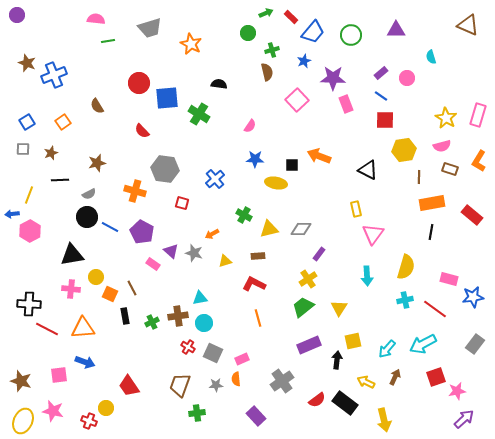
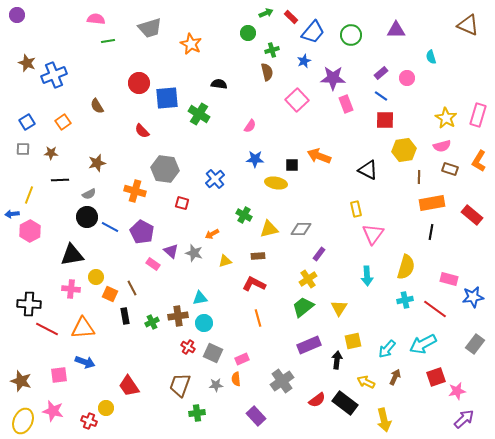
brown star at (51, 153): rotated 24 degrees clockwise
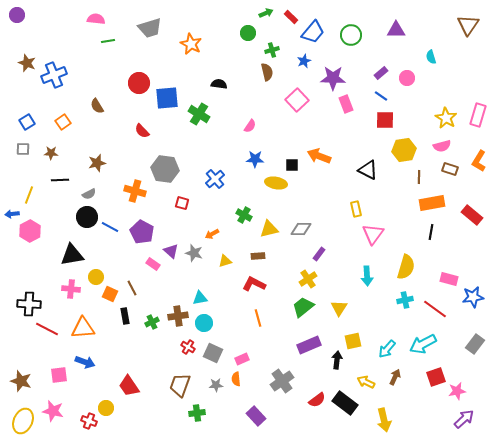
brown triangle at (468, 25): rotated 40 degrees clockwise
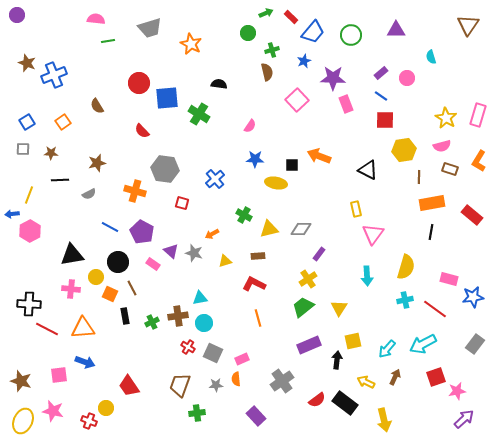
black circle at (87, 217): moved 31 px right, 45 px down
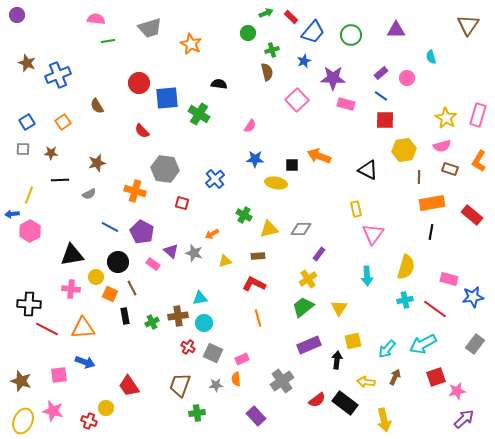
blue cross at (54, 75): moved 4 px right
pink rectangle at (346, 104): rotated 54 degrees counterclockwise
yellow arrow at (366, 382): rotated 18 degrees counterclockwise
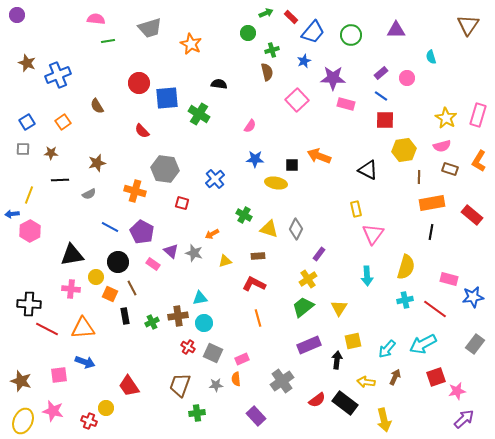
yellow triangle at (269, 229): rotated 30 degrees clockwise
gray diamond at (301, 229): moved 5 px left; rotated 65 degrees counterclockwise
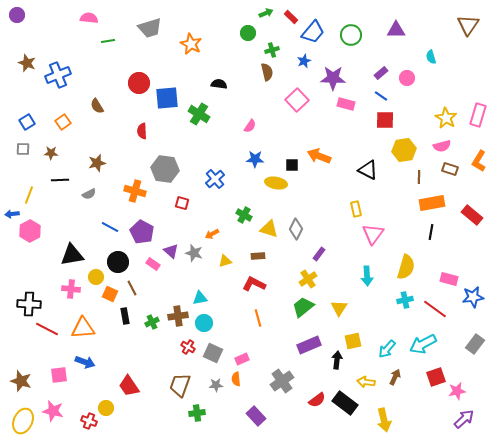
pink semicircle at (96, 19): moved 7 px left, 1 px up
red semicircle at (142, 131): rotated 42 degrees clockwise
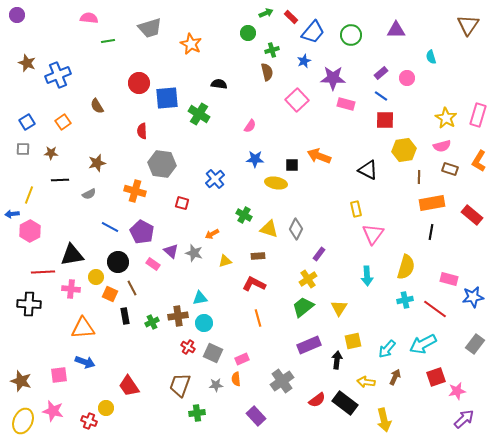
gray hexagon at (165, 169): moved 3 px left, 5 px up
red line at (47, 329): moved 4 px left, 57 px up; rotated 30 degrees counterclockwise
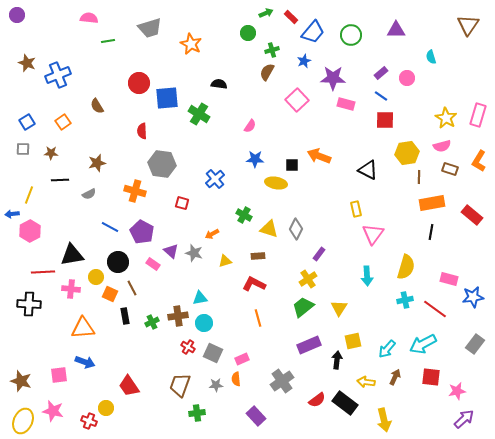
brown semicircle at (267, 72): rotated 138 degrees counterclockwise
yellow hexagon at (404, 150): moved 3 px right, 3 px down
red square at (436, 377): moved 5 px left; rotated 24 degrees clockwise
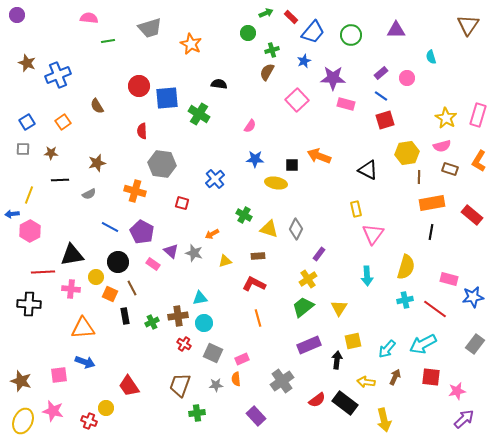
red circle at (139, 83): moved 3 px down
red square at (385, 120): rotated 18 degrees counterclockwise
red cross at (188, 347): moved 4 px left, 3 px up
